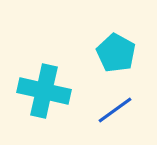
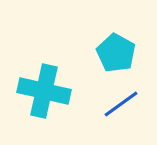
blue line: moved 6 px right, 6 px up
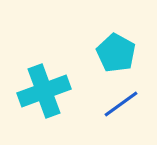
cyan cross: rotated 33 degrees counterclockwise
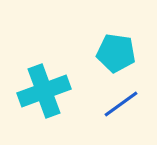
cyan pentagon: rotated 21 degrees counterclockwise
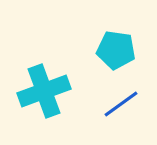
cyan pentagon: moved 3 px up
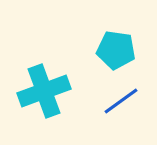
blue line: moved 3 px up
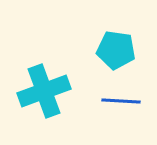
blue line: rotated 39 degrees clockwise
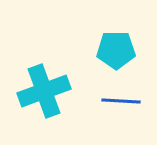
cyan pentagon: rotated 9 degrees counterclockwise
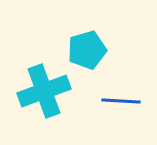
cyan pentagon: moved 29 px left; rotated 15 degrees counterclockwise
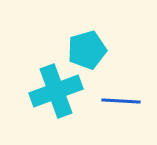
cyan cross: moved 12 px right
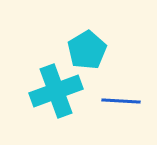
cyan pentagon: rotated 15 degrees counterclockwise
